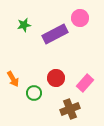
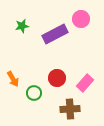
pink circle: moved 1 px right, 1 px down
green star: moved 2 px left, 1 px down
red circle: moved 1 px right
brown cross: rotated 18 degrees clockwise
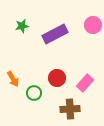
pink circle: moved 12 px right, 6 px down
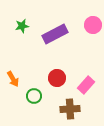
pink rectangle: moved 1 px right, 2 px down
green circle: moved 3 px down
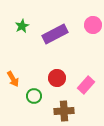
green star: rotated 16 degrees counterclockwise
brown cross: moved 6 px left, 2 px down
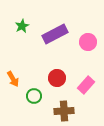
pink circle: moved 5 px left, 17 px down
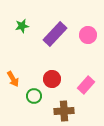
green star: rotated 16 degrees clockwise
purple rectangle: rotated 20 degrees counterclockwise
pink circle: moved 7 px up
red circle: moved 5 px left, 1 px down
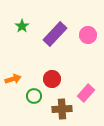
green star: rotated 24 degrees counterclockwise
orange arrow: rotated 77 degrees counterclockwise
pink rectangle: moved 8 px down
brown cross: moved 2 px left, 2 px up
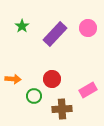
pink circle: moved 7 px up
orange arrow: rotated 21 degrees clockwise
pink rectangle: moved 2 px right, 3 px up; rotated 18 degrees clockwise
